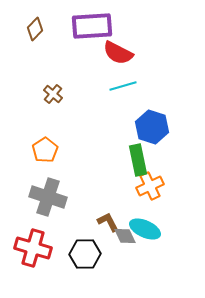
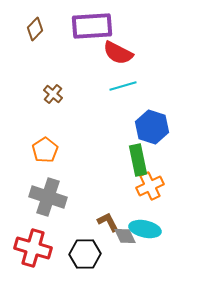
cyan ellipse: rotated 12 degrees counterclockwise
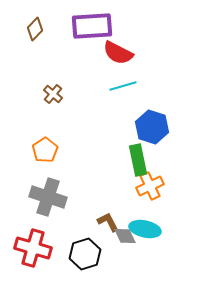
black hexagon: rotated 16 degrees counterclockwise
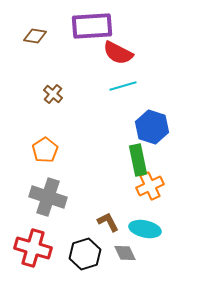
brown diamond: moved 7 px down; rotated 55 degrees clockwise
gray diamond: moved 17 px down
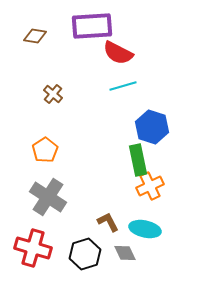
gray cross: rotated 15 degrees clockwise
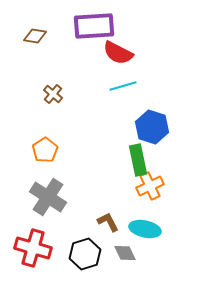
purple rectangle: moved 2 px right
